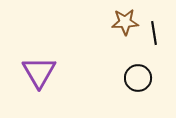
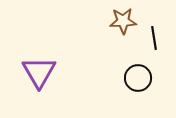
brown star: moved 2 px left, 1 px up
black line: moved 5 px down
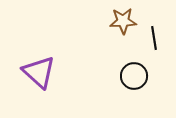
purple triangle: rotated 18 degrees counterclockwise
black circle: moved 4 px left, 2 px up
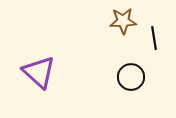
black circle: moved 3 px left, 1 px down
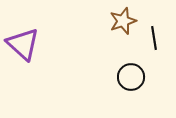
brown star: rotated 16 degrees counterclockwise
purple triangle: moved 16 px left, 28 px up
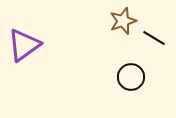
black line: rotated 50 degrees counterclockwise
purple triangle: moved 1 px right, 1 px down; rotated 42 degrees clockwise
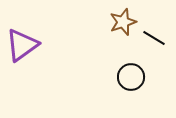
brown star: moved 1 px down
purple triangle: moved 2 px left
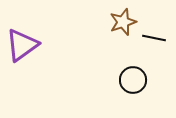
black line: rotated 20 degrees counterclockwise
black circle: moved 2 px right, 3 px down
